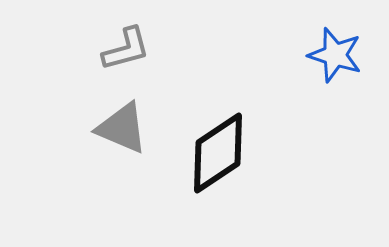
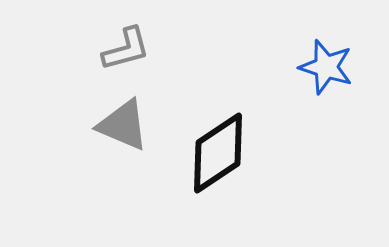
blue star: moved 9 px left, 12 px down
gray triangle: moved 1 px right, 3 px up
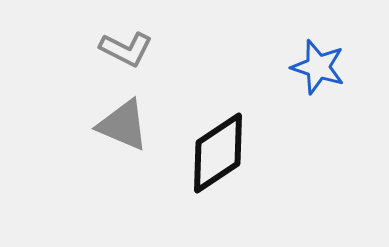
gray L-shape: rotated 42 degrees clockwise
blue star: moved 8 px left
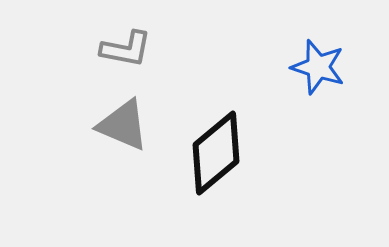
gray L-shape: rotated 16 degrees counterclockwise
black diamond: moved 2 px left; rotated 6 degrees counterclockwise
